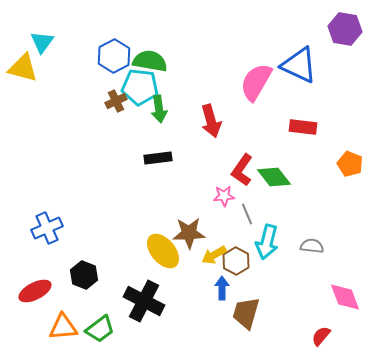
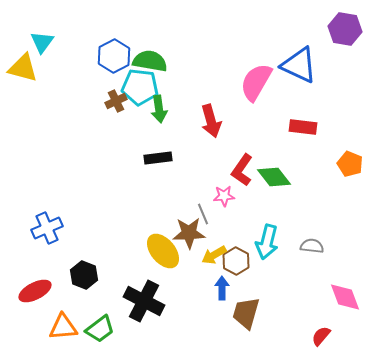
gray line: moved 44 px left
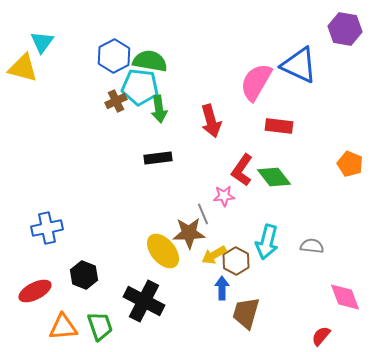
red rectangle: moved 24 px left, 1 px up
blue cross: rotated 12 degrees clockwise
green trapezoid: moved 3 px up; rotated 72 degrees counterclockwise
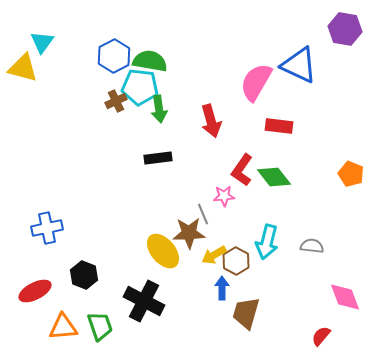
orange pentagon: moved 1 px right, 10 px down
